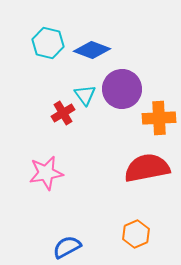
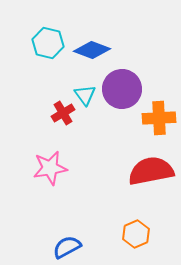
red semicircle: moved 4 px right, 3 px down
pink star: moved 4 px right, 5 px up
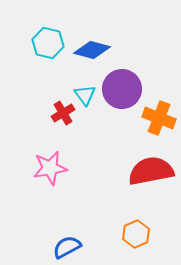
blue diamond: rotated 6 degrees counterclockwise
orange cross: rotated 24 degrees clockwise
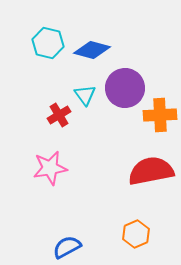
purple circle: moved 3 px right, 1 px up
red cross: moved 4 px left, 2 px down
orange cross: moved 1 px right, 3 px up; rotated 24 degrees counterclockwise
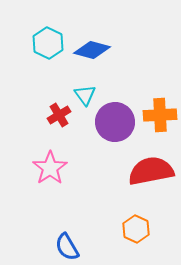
cyan hexagon: rotated 12 degrees clockwise
purple circle: moved 10 px left, 34 px down
pink star: rotated 24 degrees counterclockwise
orange hexagon: moved 5 px up; rotated 12 degrees counterclockwise
blue semicircle: rotated 92 degrees counterclockwise
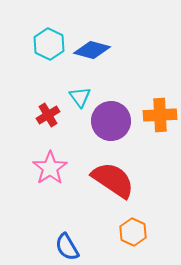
cyan hexagon: moved 1 px right, 1 px down
cyan triangle: moved 5 px left, 2 px down
red cross: moved 11 px left
purple circle: moved 4 px left, 1 px up
red semicircle: moved 38 px left, 9 px down; rotated 45 degrees clockwise
orange hexagon: moved 3 px left, 3 px down
